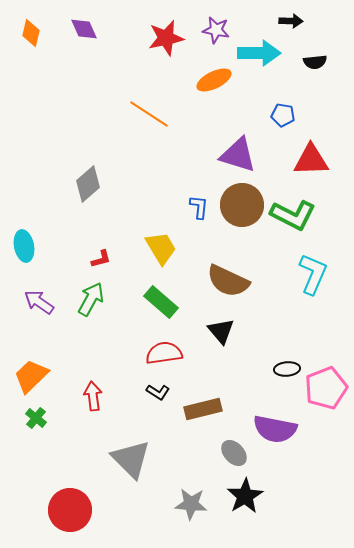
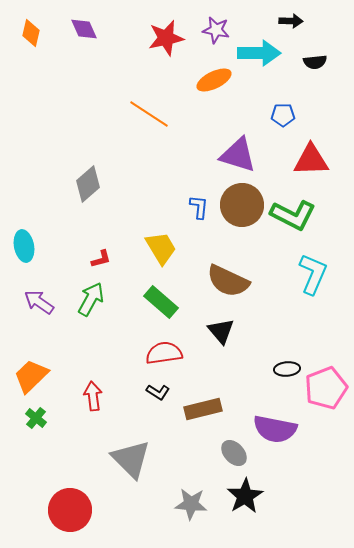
blue pentagon: rotated 10 degrees counterclockwise
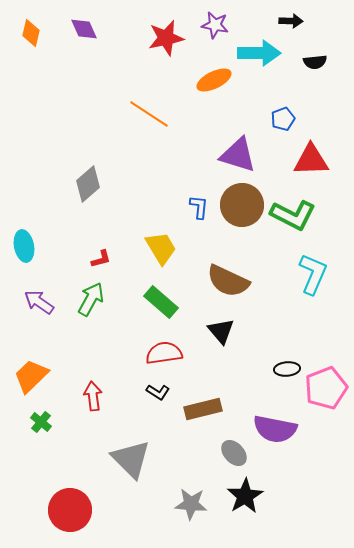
purple star: moved 1 px left, 5 px up
blue pentagon: moved 4 px down; rotated 20 degrees counterclockwise
green cross: moved 5 px right, 4 px down
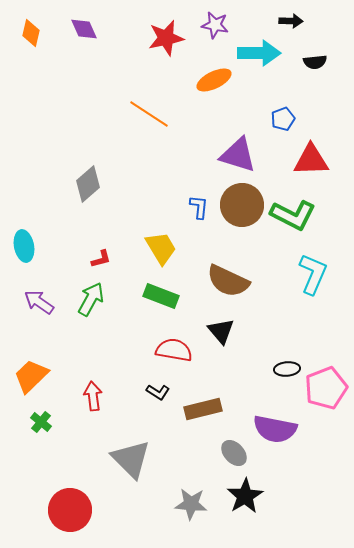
green rectangle: moved 6 px up; rotated 20 degrees counterclockwise
red semicircle: moved 10 px right, 3 px up; rotated 18 degrees clockwise
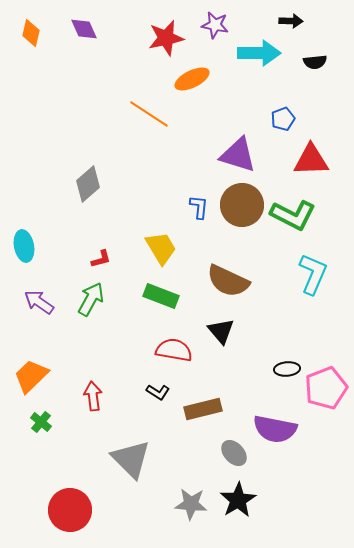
orange ellipse: moved 22 px left, 1 px up
black star: moved 7 px left, 4 px down
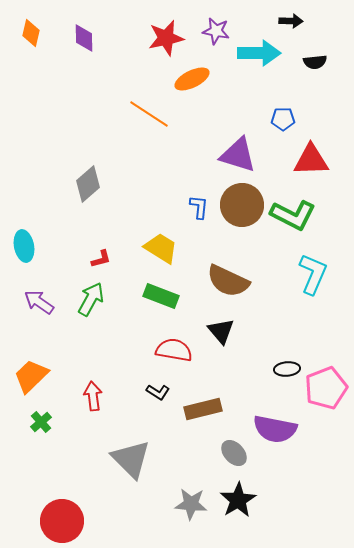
purple star: moved 1 px right, 6 px down
purple diamond: moved 9 px down; rotated 24 degrees clockwise
blue pentagon: rotated 20 degrees clockwise
yellow trapezoid: rotated 27 degrees counterclockwise
green cross: rotated 10 degrees clockwise
red circle: moved 8 px left, 11 px down
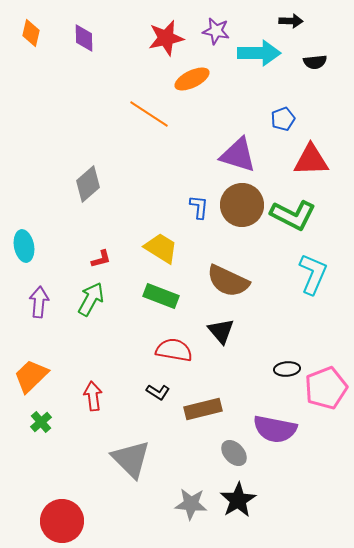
blue pentagon: rotated 20 degrees counterclockwise
purple arrow: rotated 60 degrees clockwise
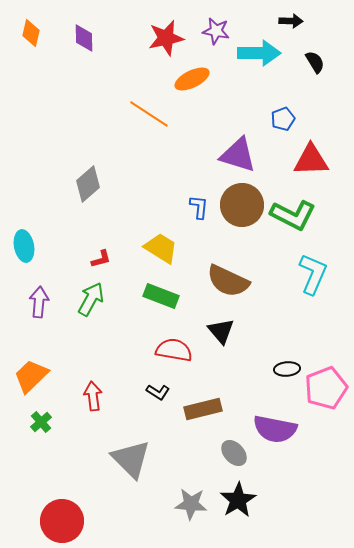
black semicircle: rotated 115 degrees counterclockwise
